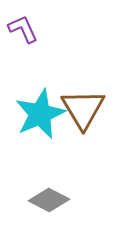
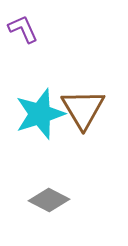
cyan star: rotated 6 degrees clockwise
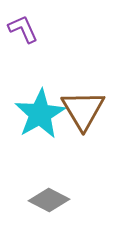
brown triangle: moved 1 px down
cyan star: rotated 12 degrees counterclockwise
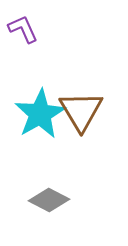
brown triangle: moved 2 px left, 1 px down
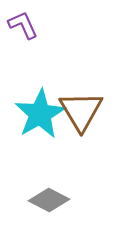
purple L-shape: moved 4 px up
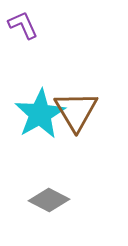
brown triangle: moved 5 px left
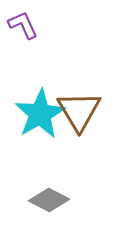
brown triangle: moved 3 px right
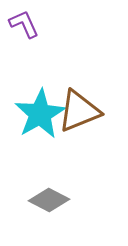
purple L-shape: moved 1 px right, 1 px up
brown triangle: rotated 39 degrees clockwise
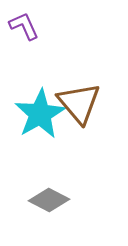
purple L-shape: moved 2 px down
brown triangle: moved 8 px up; rotated 48 degrees counterclockwise
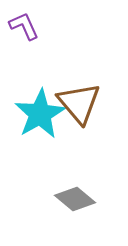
gray diamond: moved 26 px right, 1 px up; rotated 12 degrees clockwise
